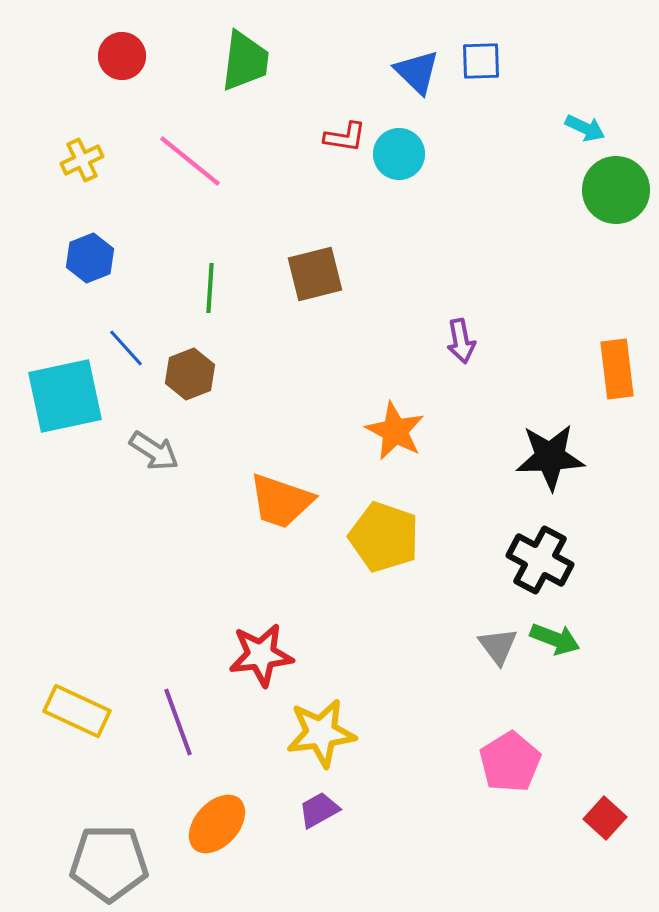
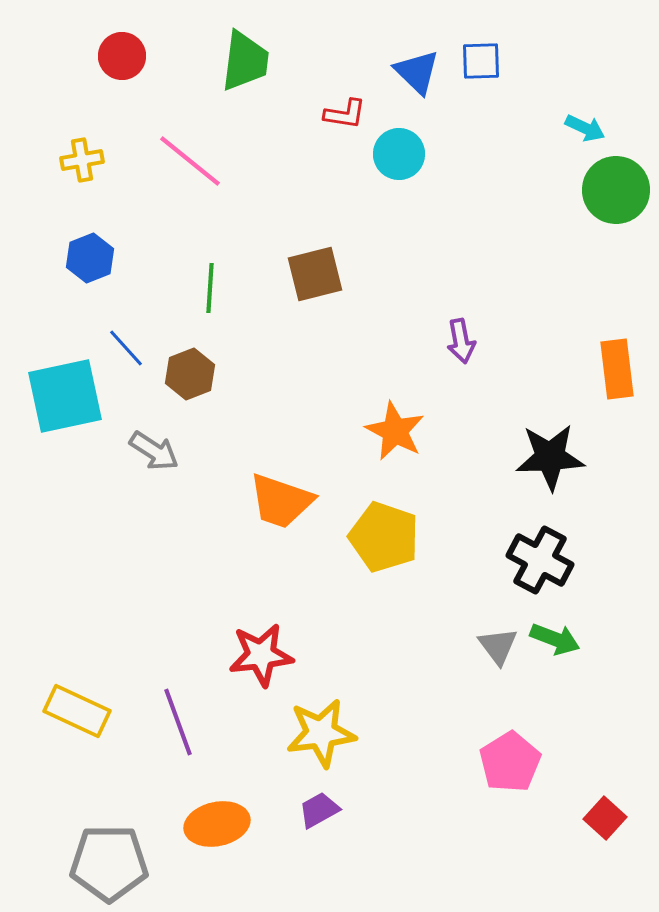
red L-shape: moved 23 px up
yellow cross: rotated 15 degrees clockwise
orange ellipse: rotated 36 degrees clockwise
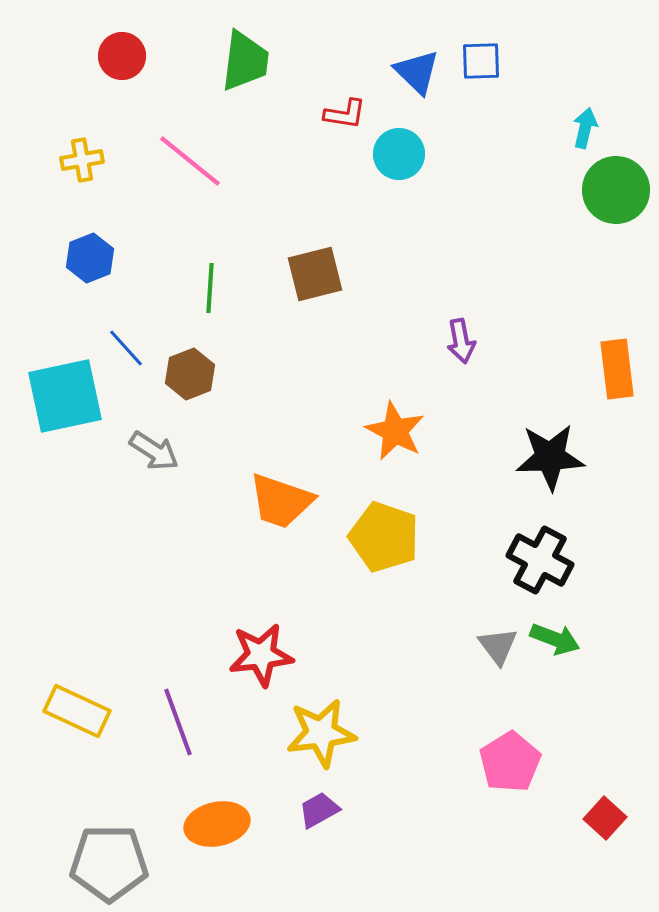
cyan arrow: rotated 102 degrees counterclockwise
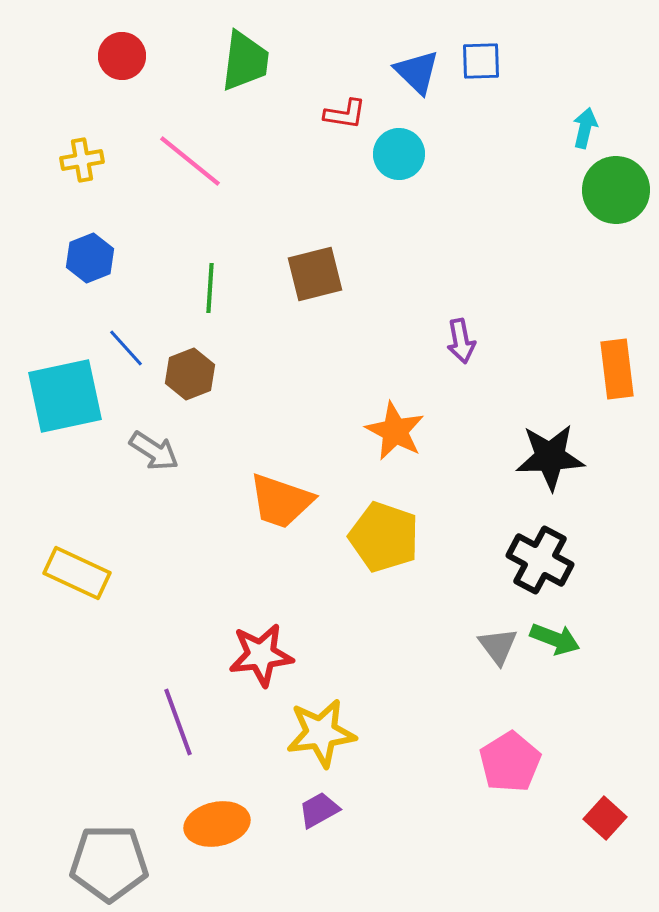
yellow rectangle: moved 138 px up
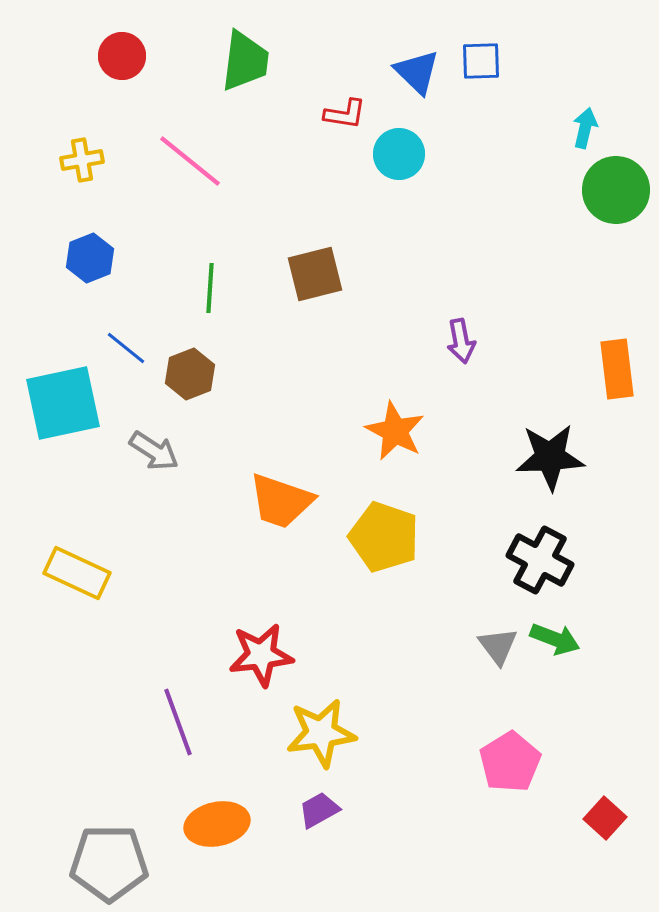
blue line: rotated 9 degrees counterclockwise
cyan square: moved 2 px left, 7 px down
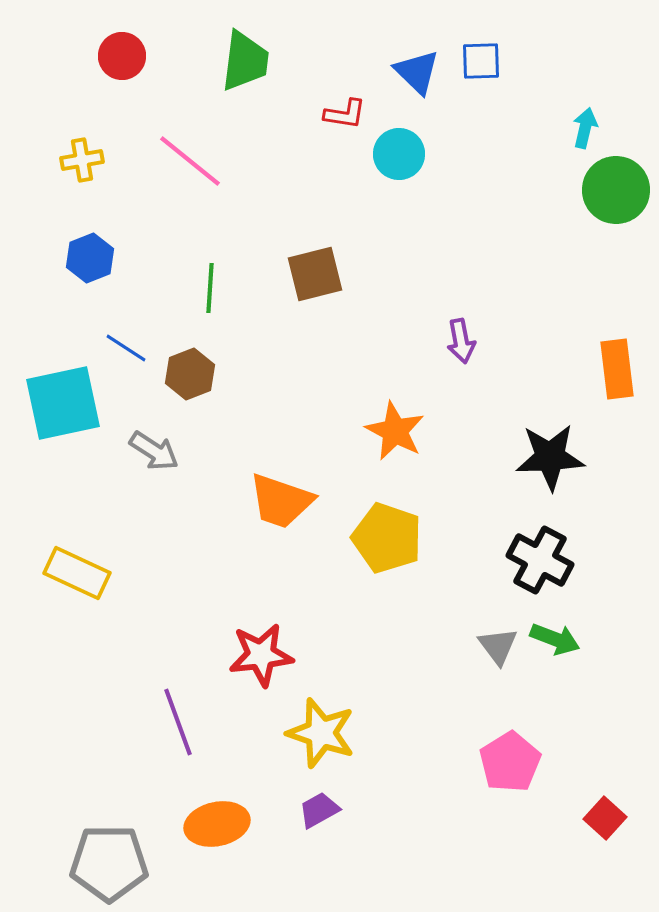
blue line: rotated 6 degrees counterclockwise
yellow pentagon: moved 3 px right, 1 px down
yellow star: rotated 26 degrees clockwise
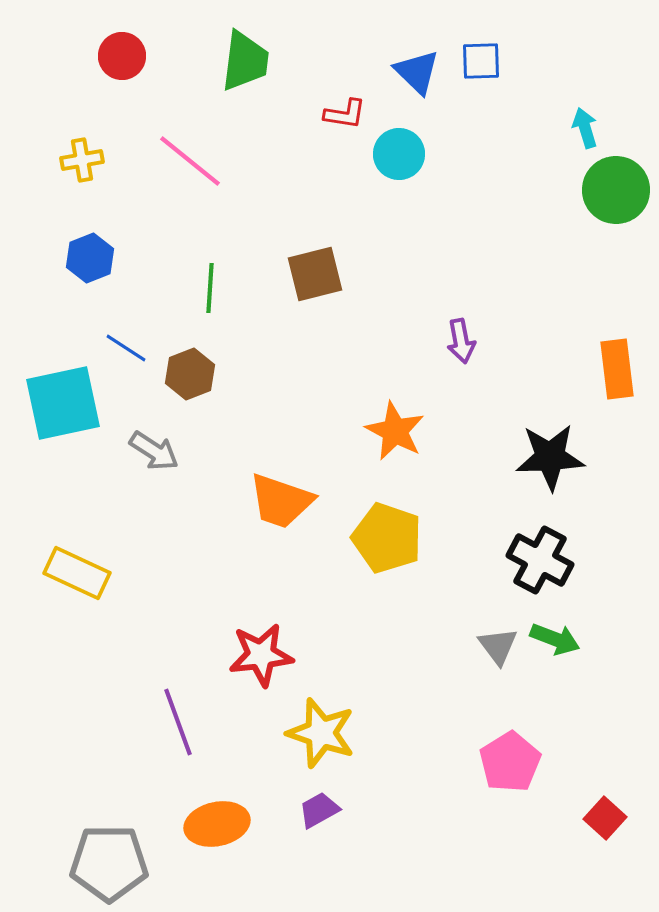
cyan arrow: rotated 30 degrees counterclockwise
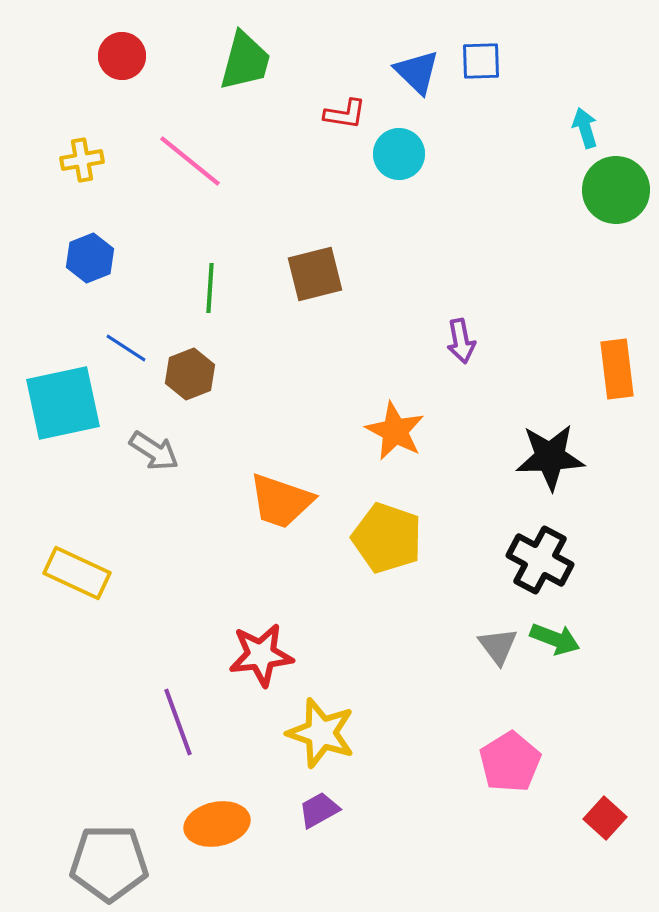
green trapezoid: rotated 8 degrees clockwise
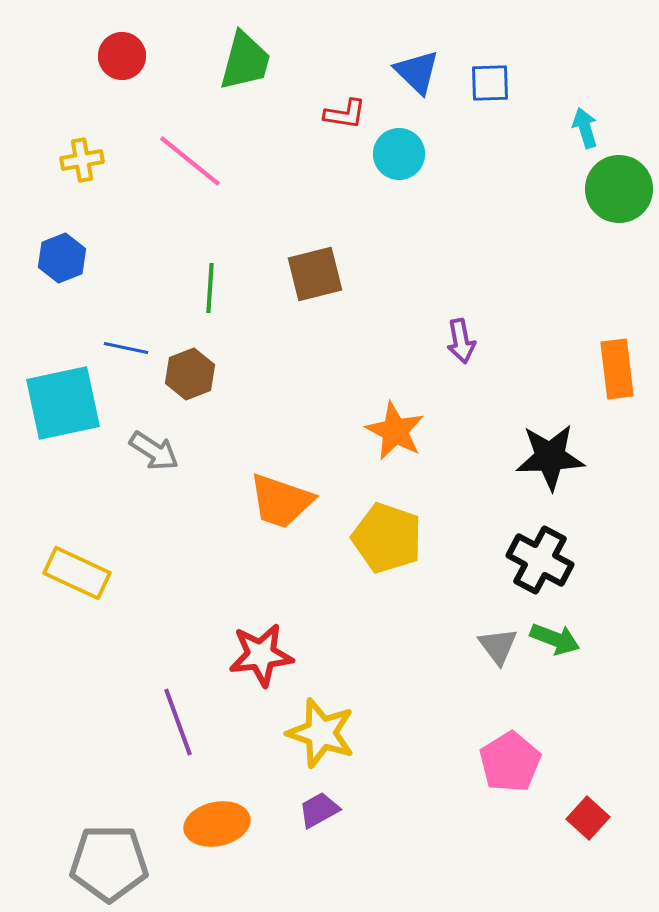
blue square: moved 9 px right, 22 px down
green circle: moved 3 px right, 1 px up
blue hexagon: moved 28 px left
blue line: rotated 21 degrees counterclockwise
red square: moved 17 px left
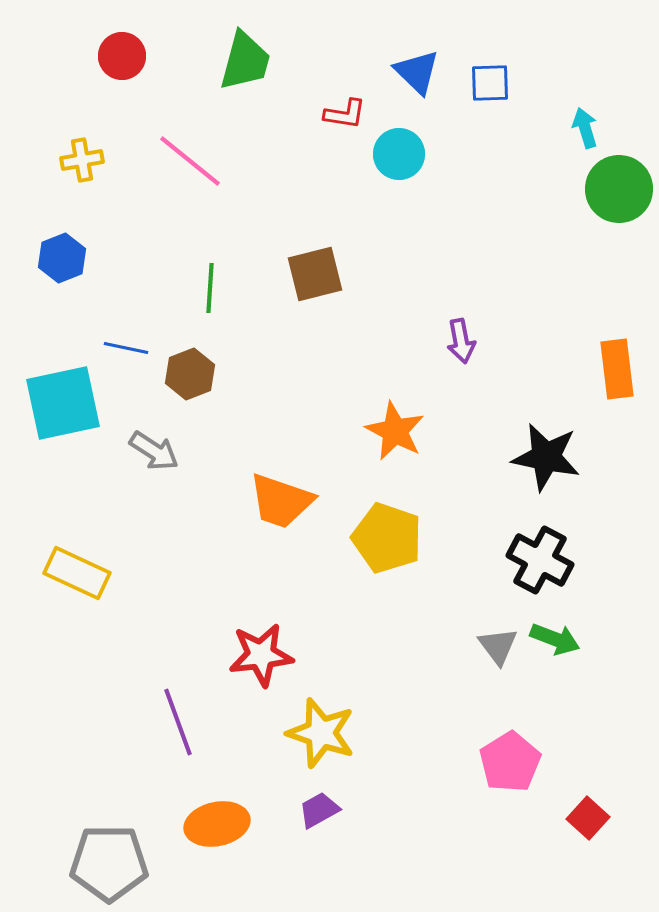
black star: moved 4 px left; rotated 14 degrees clockwise
